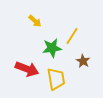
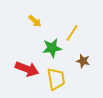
yellow line: moved 3 px up
brown star: rotated 16 degrees counterclockwise
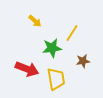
brown star: rotated 24 degrees counterclockwise
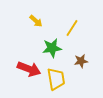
yellow arrow: moved 1 px right
yellow line: moved 5 px up
brown star: moved 2 px left
red arrow: moved 2 px right
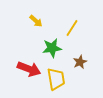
brown star: moved 1 px left, 1 px down; rotated 16 degrees counterclockwise
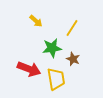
brown star: moved 7 px left, 3 px up; rotated 24 degrees counterclockwise
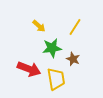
yellow arrow: moved 3 px right, 5 px down
yellow line: moved 3 px right, 1 px up
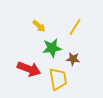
brown star: rotated 16 degrees counterclockwise
yellow trapezoid: moved 2 px right
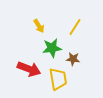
yellow arrow: rotated 16 degrees clockwise
